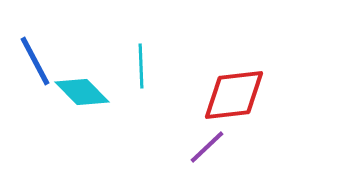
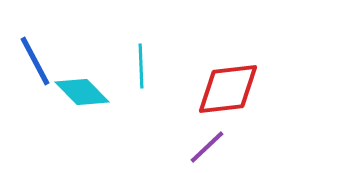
red diamond: moved 6 px left, 6 px up
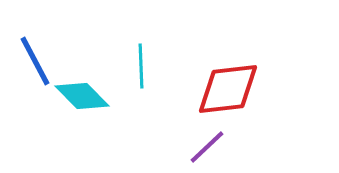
cyan diamond: moved 4 px down
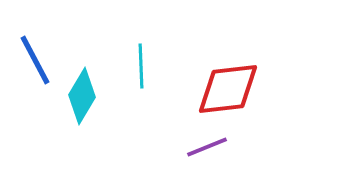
blue line: moved 1 px up
cyan diamond: rotated 76 degrees clockwise
purple line: rotated 21 degrees clockwise
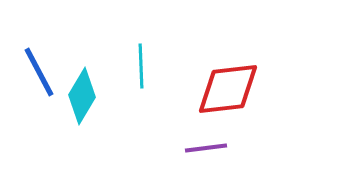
blue line: moved 4 px right, 12 px down
purple line: moved 1 px left, 1 px down; rotated 15 degrees clockwise
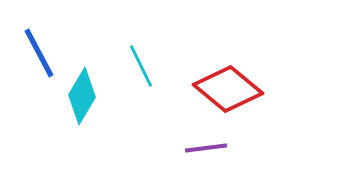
cyan line: rotated 24 degrees counterclockwise
blue line: moved 19 px up
red diamond: rotated 46 degrees clockwise
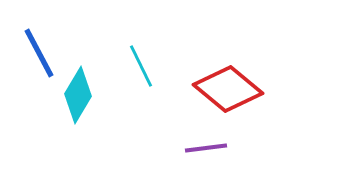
cyan diamond: moved 4 px left, 1 px up
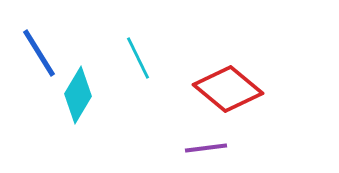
blue line: rotated 4 degrees counterclockwise
cyan line: moved 3 px left, 8 px up
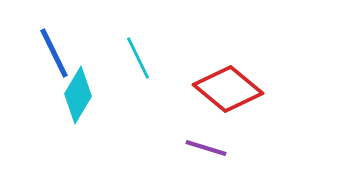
blue line: moved 15 px right; rotated 6 degrees clockwise
purple line: rotated 24 degrees clockwise
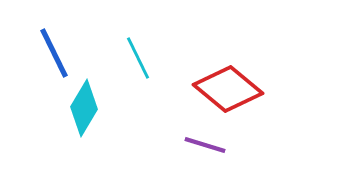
cyan diamond: moved 6 px right, 13 px down
purple line: moved 1 px left, 3 px up
